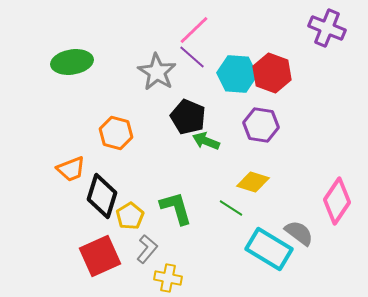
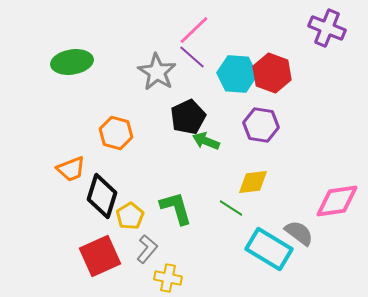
black pentagon: rotated 24 degrees clockwise
yellow diamond: rotated 24 degrees counterclockwise
pink diamond: rotated 48 degrees clockwise
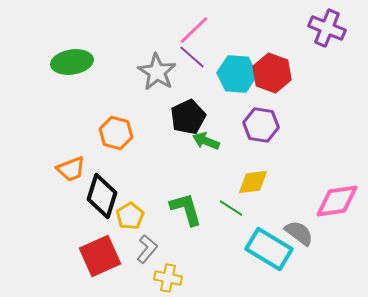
green L-shape: moved 10 px right, 1 px down
